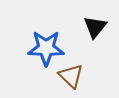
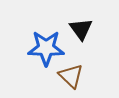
black triangle: moved 14 px left, 2 px down; rotated 15 degrees counterclockwise
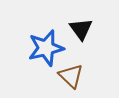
blue star: rotated 15 degrees counterclockwise
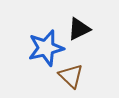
black triangle: moved 2 px left; rotated 40 degrees clockwise
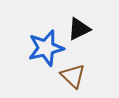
brown triangle: moved 2 px right
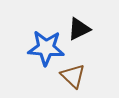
blue star: rotated 18 degrees clockwise
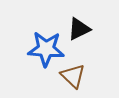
blue star: moved 1 px down
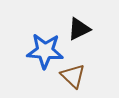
blue star: moved 1 px left, 2 px down
